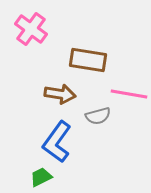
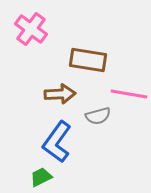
brown arrow: rotated 12 degrees counterclockwise
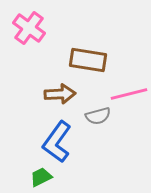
pink cross: moved 2 px left, 1 px up
pink line: rotated 24 degrees counterclockwise
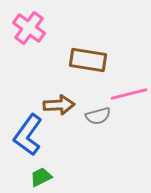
brown arrow: moved 1 px left, 11 px down
blue L-shape: moved 29 px left, 7 px up
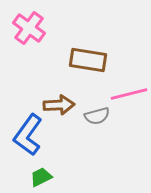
gray semicircle: moved 1 px left
